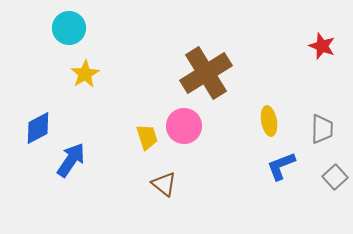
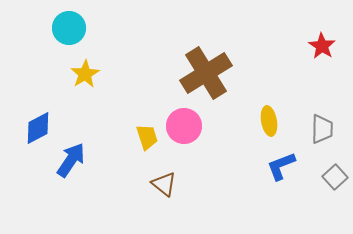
red star: rotated 12 degrees clockwise
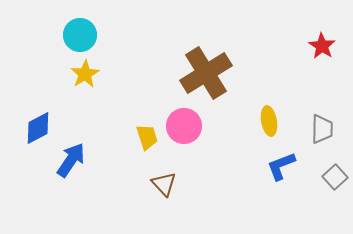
cyan circle: moved 11 px right, 7 px down
brown triangle: rotated 8 degrees clockwise
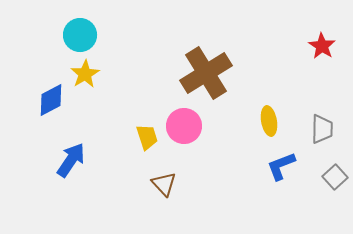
blue diamond: moved 13 px right, 28 px up
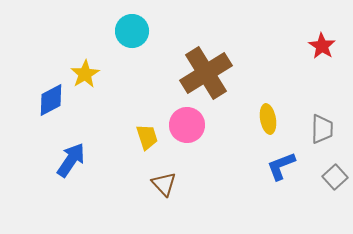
cyan circle: moved 52 px right, 4 px up
yellow ellipse: moved 1 px left, 2 px up
pink circle: moved 3 px right, 1 px up
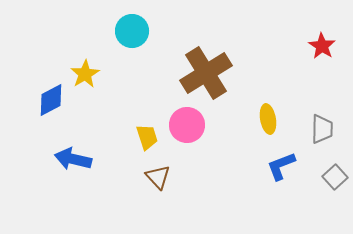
blue arrow: moved 2 px right, 1 px up; rotated 111 degrees counterclockwise
brown triangle: moved 6 px left, 7 px up
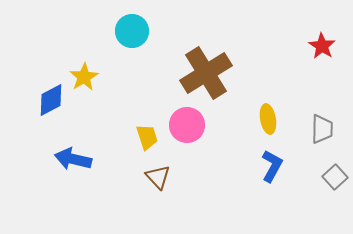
yellow star: moved 1 px left, 3 px down
blue L-shape: moved 9 px left; rotated 140 degrees clockwise
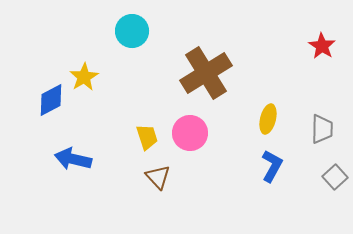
yellow ellipse: rotated 24 degrees clockwise
pink circle: moved 3 px right, 8 px down
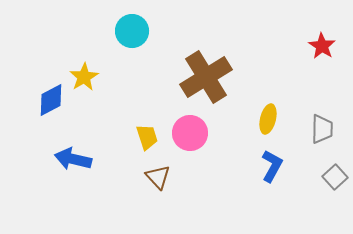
brown cross: moved 4 px down
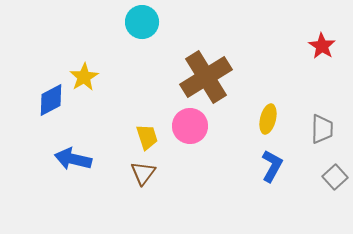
cyan circle: moved 10 px right, 9 px up
pink circle: moved 7 px up
brown triangle: moved 15 px left, 4 px up; rotated 20 degrees clockwise
